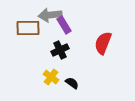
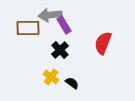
black cross: rotated 18 degrees counterclockwise
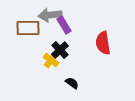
red semicircle: rotated 30 degrees counterclockwise
yellow cross: moved 17 px up
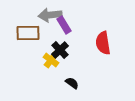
brown rectangle: moved 5 px down
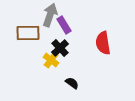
gray arrow: rotated 115 degrees clockwise
black cross: moved 2 px up
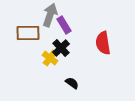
black cross: moved 1 px right
yellow cross: moved 1 px left, 2 px up
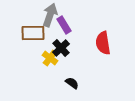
brown rectangle: moved 5 px right
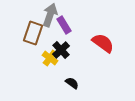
brown rectangle: rotated 70 degrees counterclockwise
red semicircle: rotated 135 degrees clockwise
black cross: moved 2 px down
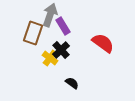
purple rectangle: moved 1 px left, 1 px down
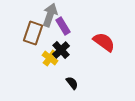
red semicircle: moved 1 px right, 1 px up
black semicircle: rotated 16 degrees clockwise
